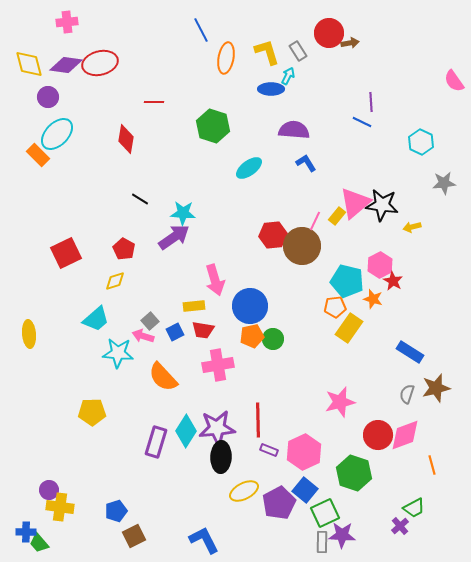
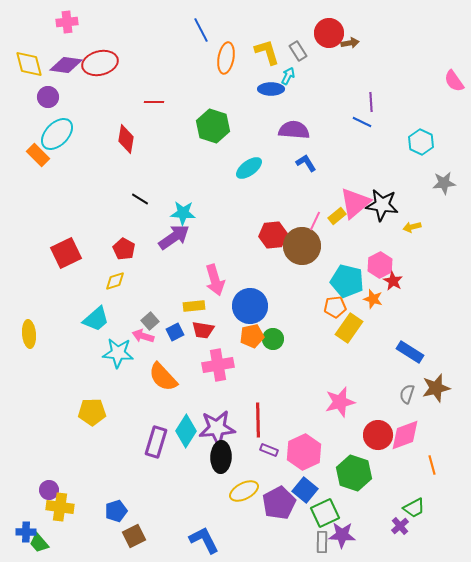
yellow rectangle at (337, 216): rotated 12 degrees clockwise
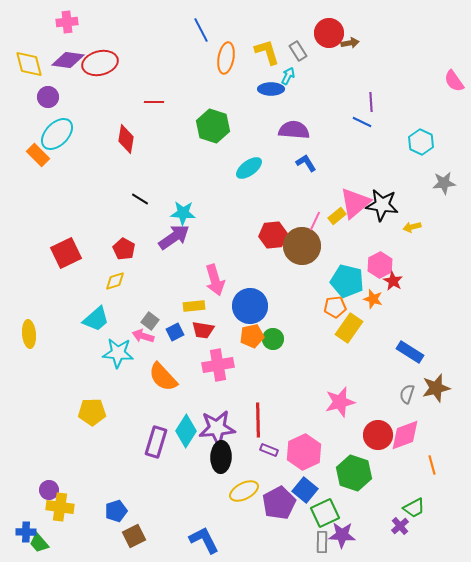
purple diamond at (66, 65): moved 2 px right, 5 px up
gray square at (150, 321): rotated 12 degrees counterclockwise
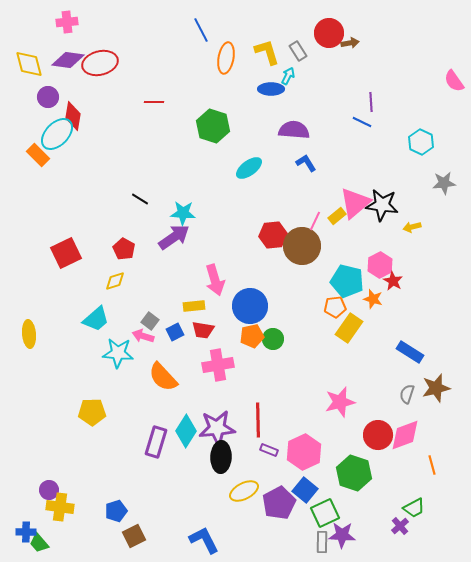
red diamond at (126, 139): moved 53 px left, 23 px up
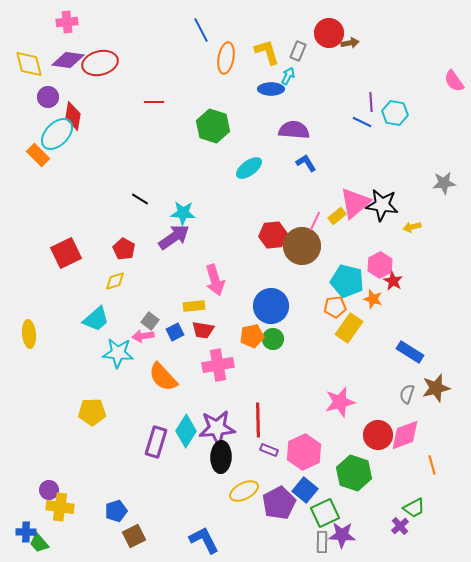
gray rectangle at (298, 51): rotated 54 degrees clockwise
cyan hexagon at (421, 142): moved 26 px left, 29 px up; rotated 15 degrees counterclockwise
blue circle at (250, 306): moved 21 px right
pink arrow at (143, 336): rotated 25 degrees counterclockwise
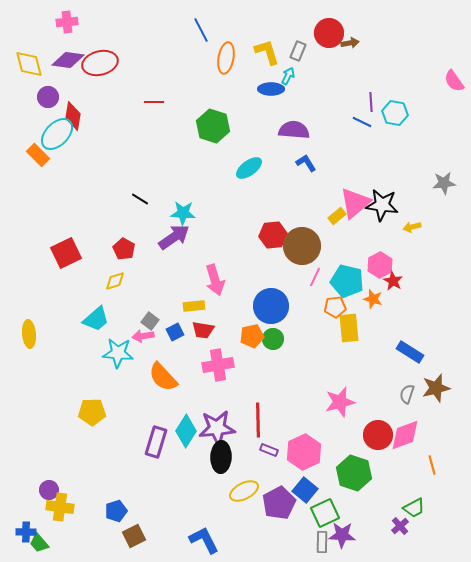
pink line at (315, 221): moved 56 px down
yellow rectangle at (349, 328): rotated 40 degrees counterclockwise
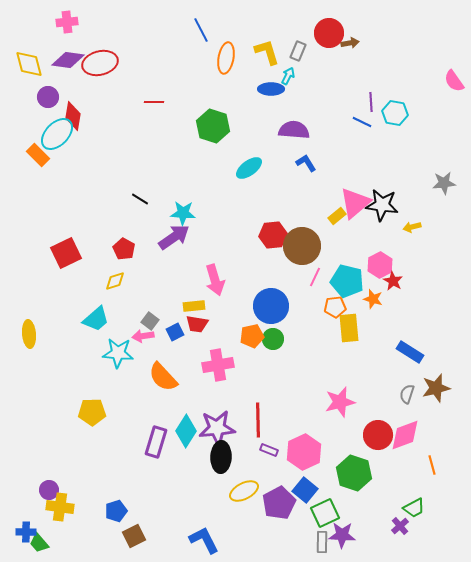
red trapezoid at (203, 330): moved 6 px left, 6 px up
